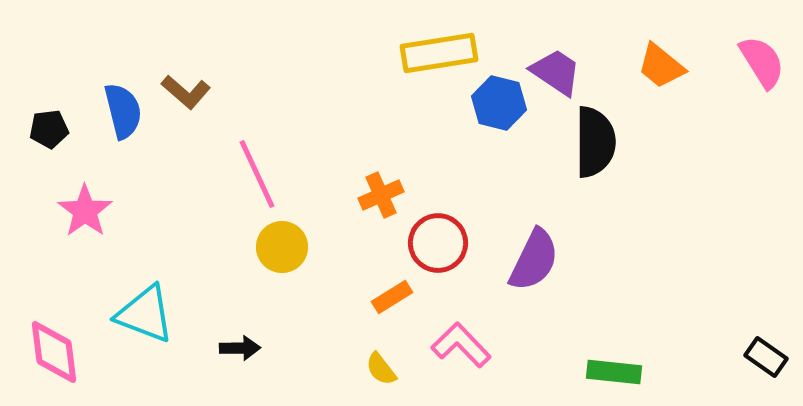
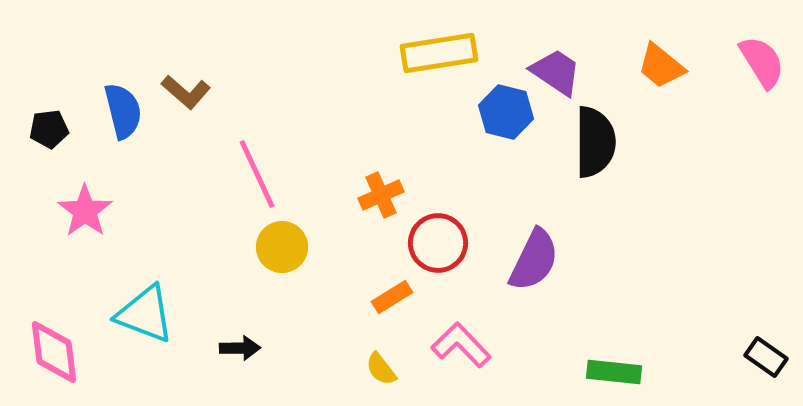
blue hexagon: moved 7 px right, 9 px down
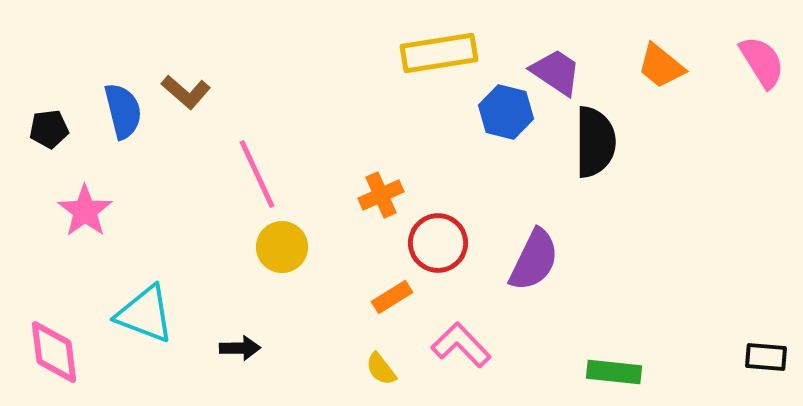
black rectangle: rotated 30 degrees counterclockwise
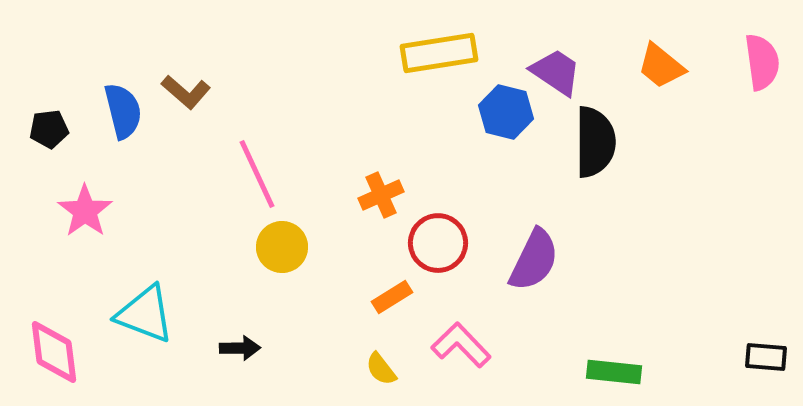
pink semicircle: rotated 24 degrees clockwise
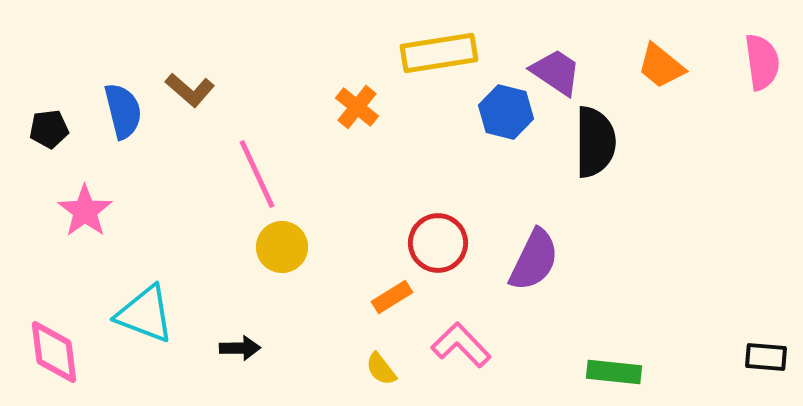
brown L-shape: moved 4 px right, 2 px up
orange cross: moved 24 px left, 88 px up; rotated 27 degrees counterclockwise
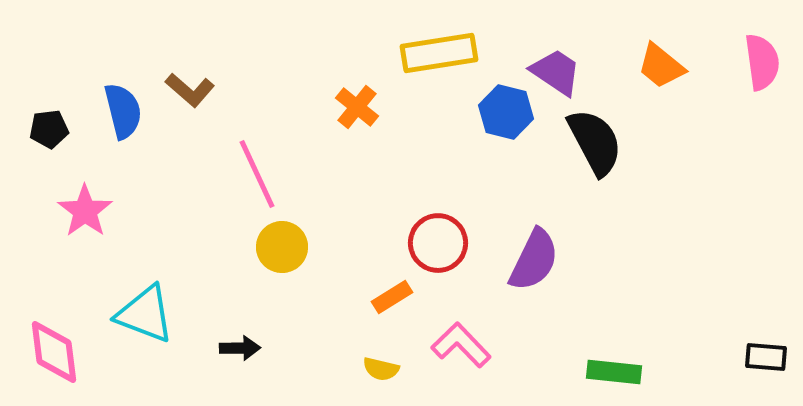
black semicircle: rotated 28 degrees counterclockwise
yellow semicircle: rotated 39 degrees counterclockwise
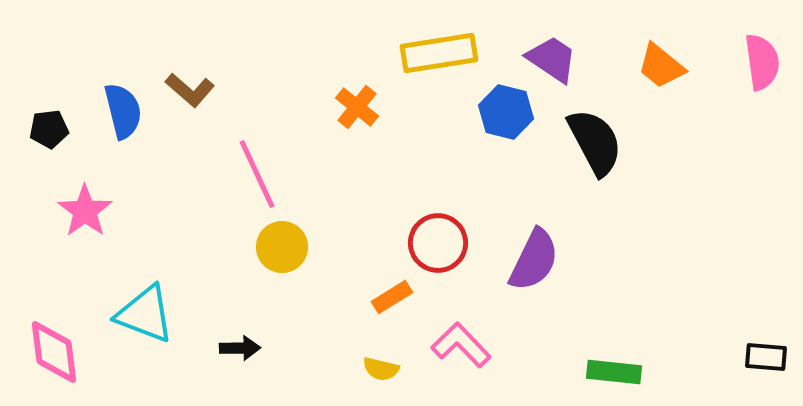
purple trapezoid: moved 4 px left, 13 px up
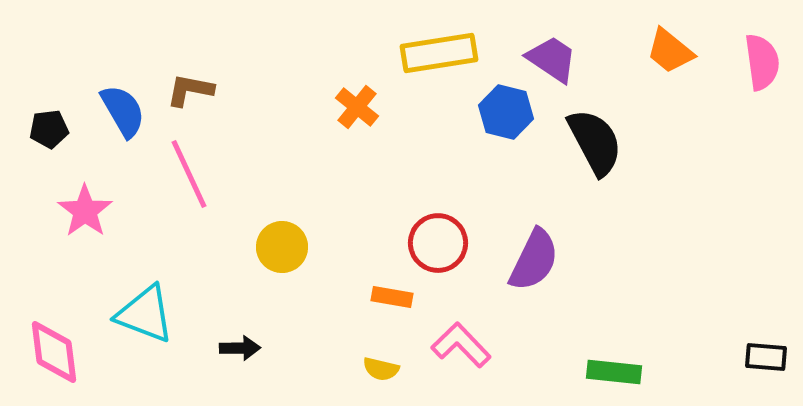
orange trapezoid: moved 9 px right, 15 px up
brown L-shape: rotated 150 degrees clockwise
blue semicircle: rotated 16 degrees counterclockwise
pink line: moved 68 px left
orange rectangle: rotated 42 degrees clockwise
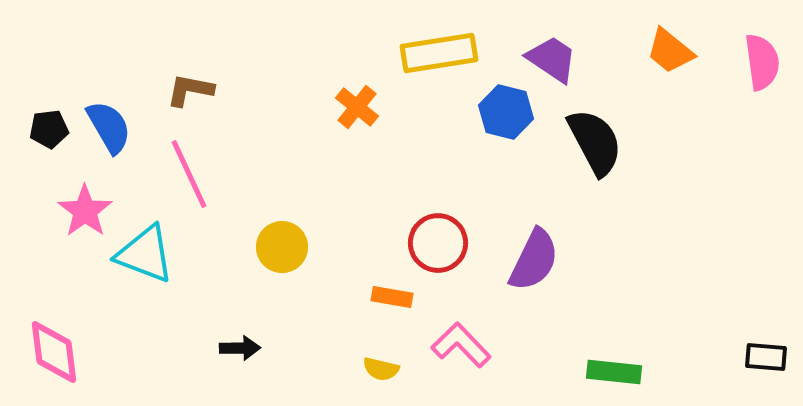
blue semicircle: moved 14 px left, 16 px down
cyan triangle: moved 60 px up
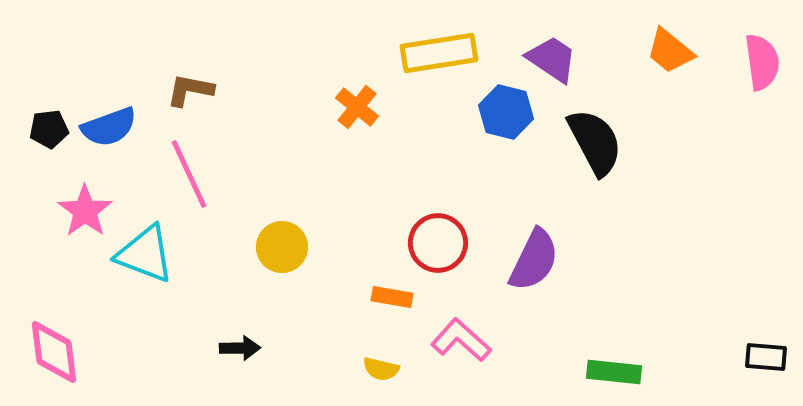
blue semicircle: rotated 100 degrees clockwise
pink L-shape: moved 5 px up; rotated 4 degrees counterclockwise
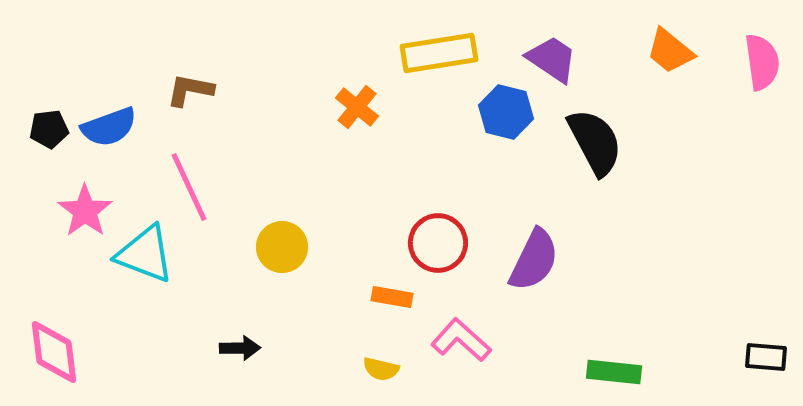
pink line: moved 13 px down
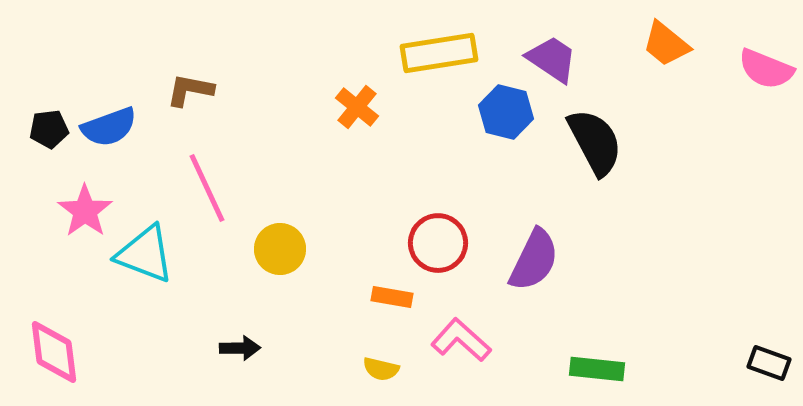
orange trapezoid: moved 4 px left, 7 px up
pink semicircle: moved 4 px right, 7 px down; rotated 120 degrees clockwise
pink line: moved 18 px right, 1 px down
yellow circle: moved 2 px left, 2 px down
black rectangle: moved 3 px right, 6 px down; rotated 15 degrees clockwise
green rectangle: moved 17 px left, 3 px up
